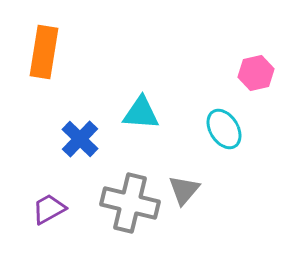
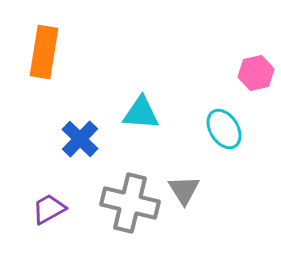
gray triangle: rotated 12 degrees counterclockwise
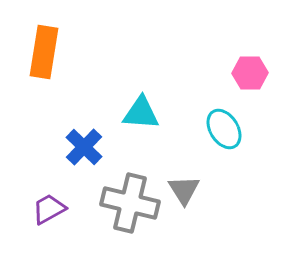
pink hexagon: moved 6 px left; rotated 12 degrees clockwise
blue cross: moved 4 px right, 8 px down
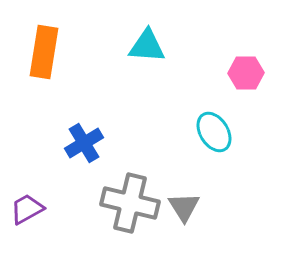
pink hexagon: moved 4 px left
cyan triangle: moved 6 px right, 67 px up
cyan ellipse: moved 10 px left, 3 px down
blue cross: moved 4 px up; rotated 15 degrees clockwise
gray triangle: moved 17 px down
purple trapezoid: moved 22 px left
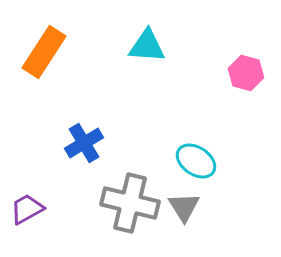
orange rectangle: rotated 24 degrees clockwise
pink hexagon: rotated 16 degrees clockwise
cyan ellipse: moved 18 px left, 29 px down; rotated 24 degrees counterclockwise
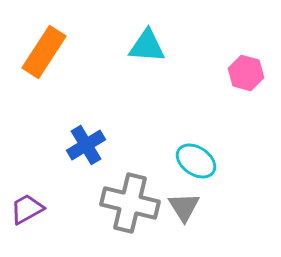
blue cross: moved 2 px right, 2 px down
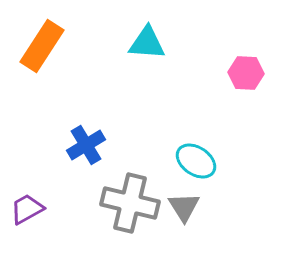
cyan triangle: moved 3 px up
orange rectangle: moved 2 px left, 6 px up
pink hexagon: rotated 12 degrees counterclockwise
